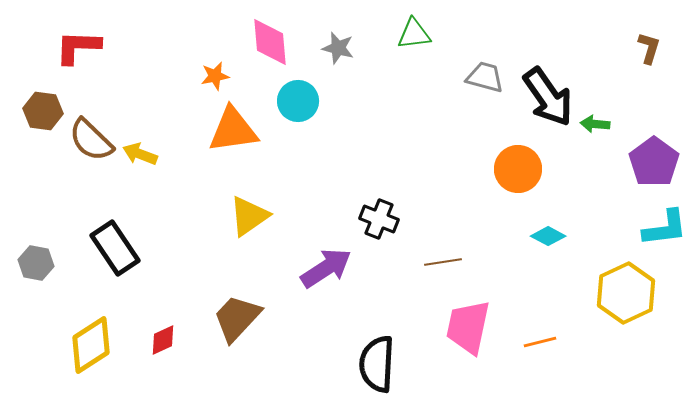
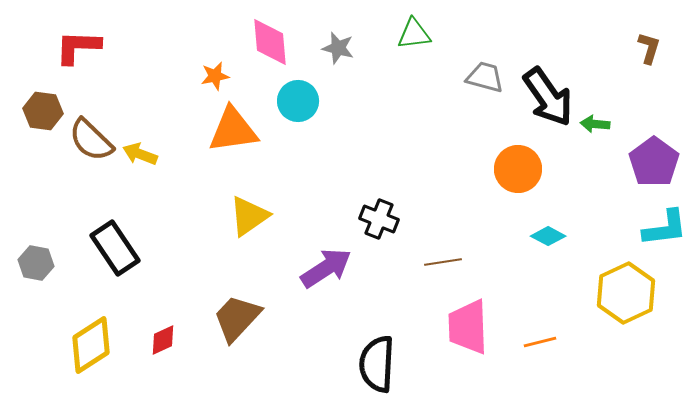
pink trapezoid: rotated 14 degrees counterclockwise
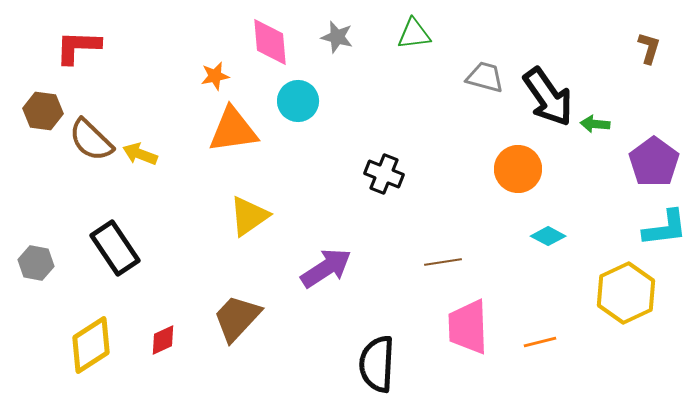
gray star: moved 1 px left, 11 px up
black cross: moved 5 px right, 45 px up
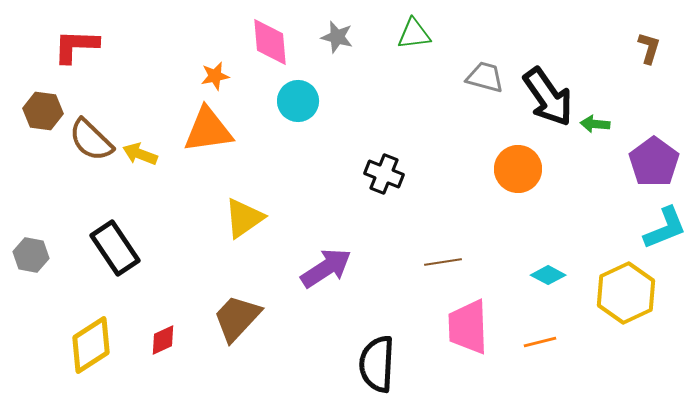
red L-shape: moved 2 px left, 1 px up
orange triangle: moved 25 px left
yellow triangle: moved 5 px left, 2 px down
cyan L-shape: rotated 15 degrees counterclockwise
cyan diamond: moved 39 px down
gray hexagon: moved 5 px left, 8 px up
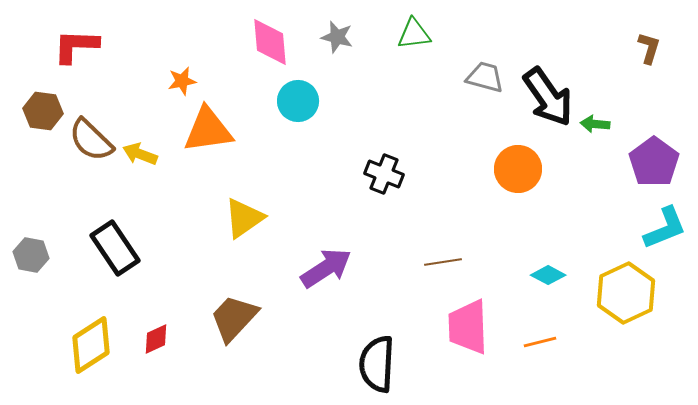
orange star: moved 33 px left, 5 px down
brown trapezoid: moved 3 px left
red diamond: moved 7 px left, 1 px up
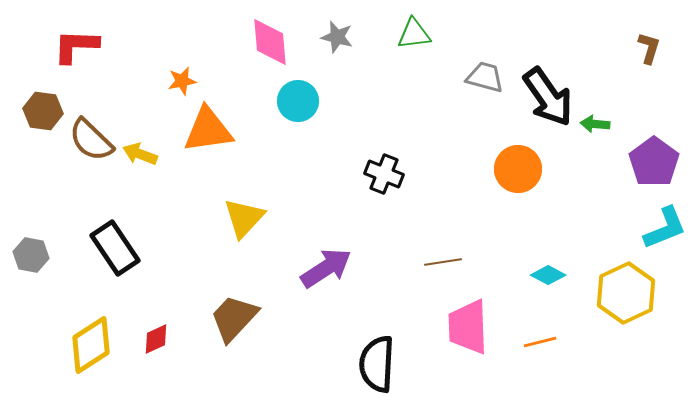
yellow triangle: rotated 12 degrees counterclockwise
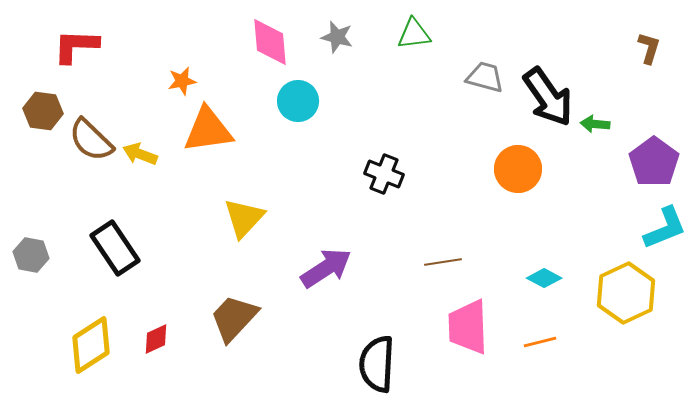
cyan diamond: moved 4 px left, 3 px down
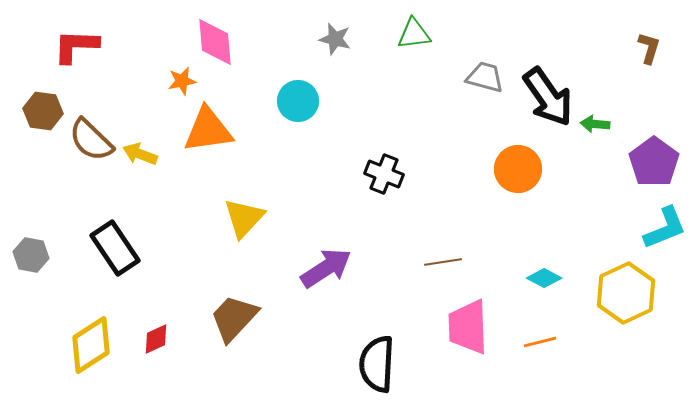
gray star: moved 2 px left, 2 px down
pink diamond: moved 55 px left
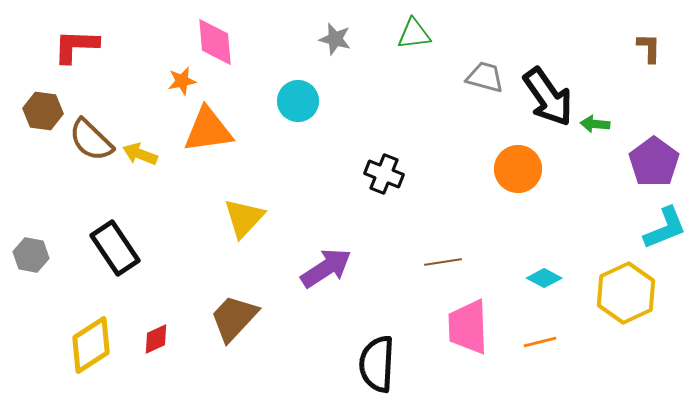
brown L-shape: rotated 16 degrees counterclockwise
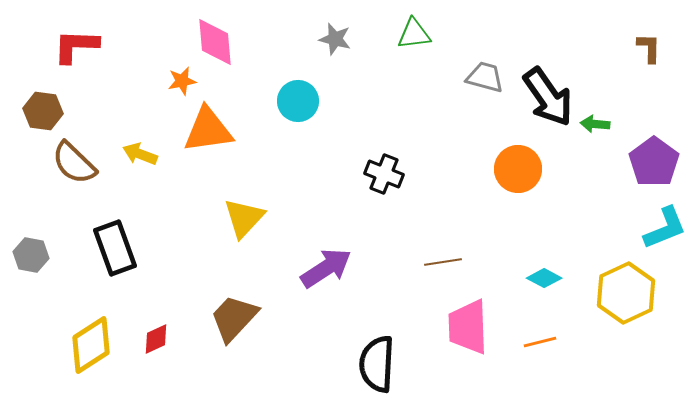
brown semicircle: moved 17 px left, 23 px down
black rectangle: rotated 14 degrees clockwise
